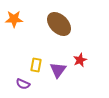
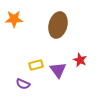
brown ellipse: moved 1 px left, 1 px down; rotated 60 degrees clockwise
red star: rotated 24 degrees counterclockwise
yellow rectangle: rotated 64 degrees clockwise
purple triangle: rotated 12 degrees counterclockwise
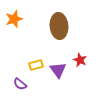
orange star: rotated 18 degrees counterclockwise
brown ellipse: moved 1 px right, 1 px down; rotated 20 degrees counterclockwise
purple semicircle: moved 3 px left; rotated 16 degrees clockwise
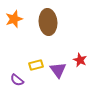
brown ellipse: moved 11 px left, 4 px up
purple semicircle: moved 3 px left, 4 px up
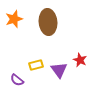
purple triangle: moved 1 px right
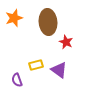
orange star: moved 1 px up
red star: moved 14 px left, 18 px up
purple triangle: rotated 18 degrees counterclockwise
purple semicircle: rotated 32 degrees clockwise
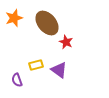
brown ellipse: moved 1 px left, 1 px down; rotated 35 degrees counterclockwise
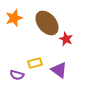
red star: moved 3 px up
yellow rectangle: moved 1 px left, 2 px up
purple semicircle: moved 5 px up; rotated 56 degrees counterclockwise
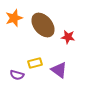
brown ellipse: moved 4 px left, 2 px down
red star: moved 2 px right, 2 px up; rotated 16 degrees counterclockwise
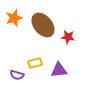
purple triangle: rotated 42 degrees counterclockwise
